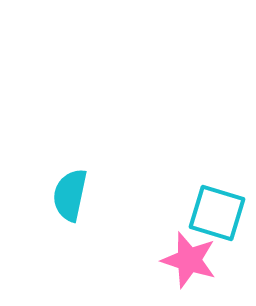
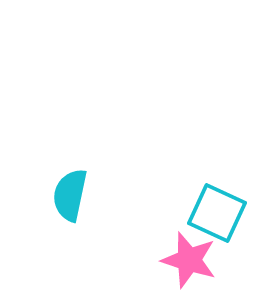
cyan square: rotated 8 degrees clockwise
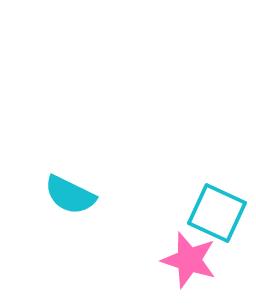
cyan semicircle: rotated 76 degrees counterclockwise
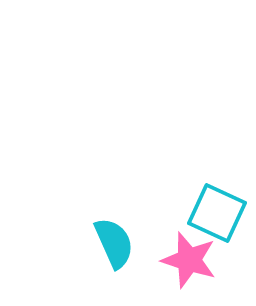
cyan semicircle: moved 44 px right, 48 px down; rotated 140 degrees counterclockwise
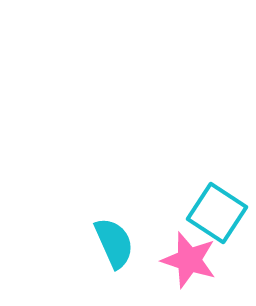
cyan square: rotated 8 degrees clockwise
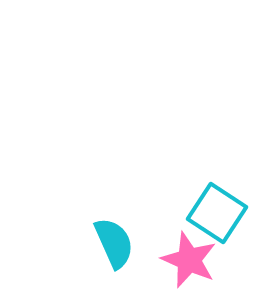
pink star: rotated 6 degrees clockwise
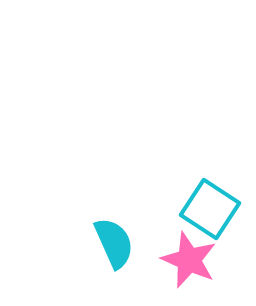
cyan square: moved 7 px left, 4 px up
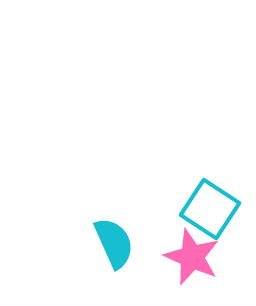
pink star: moved 3 px right, 3 px up
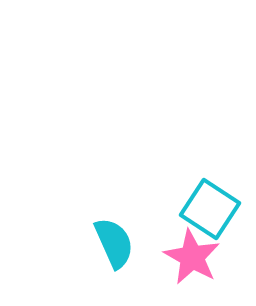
pink star: rotated 6 degrees clockwise
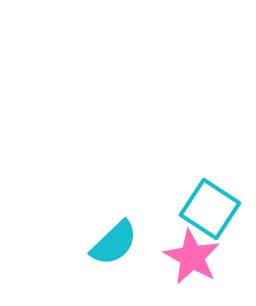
cyan semicircle: rotated 70 degrees clockwise
